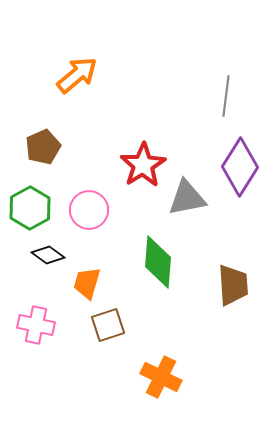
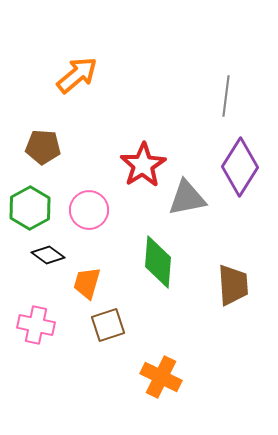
brown pentagon: rotated 28 degrees clockwise
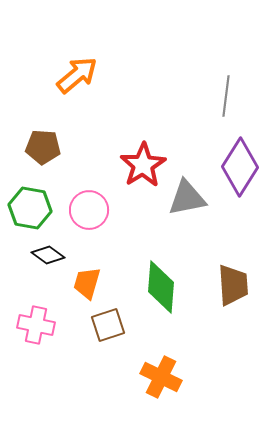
green hexagon: rotated 21 degrees counterclockwise
green diamond: moved 3 px right, 25 px down
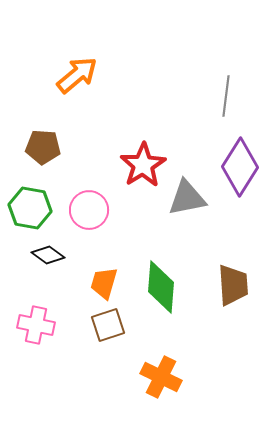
orange trapezoid: moved 17 px right
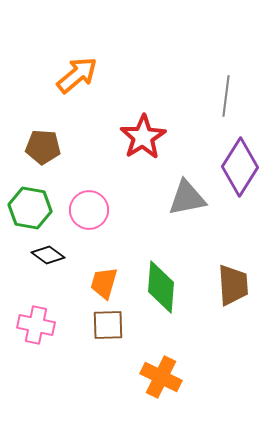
red star: moved 28 px up
brown square: rotated 16 degrees clockwise
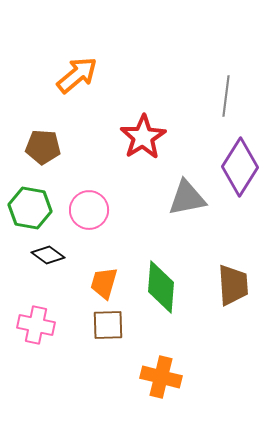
orange cross: rotated 12 degrees counterclockwise
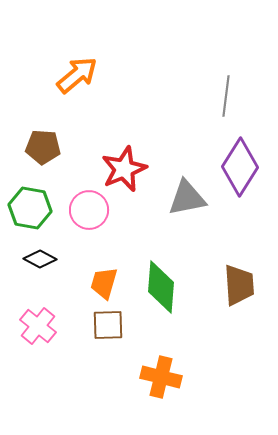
red star: moved 19 px left, 32 px down; rotated 9 degrees clockwise
black diamond: moved 8 px left, 4 px down; rotated 8 degrees counterclockwise
brown trapezoid: moved 6 px right
pink cross: moved 2 px right, 1 px down; rotated 27 degrees clockwise
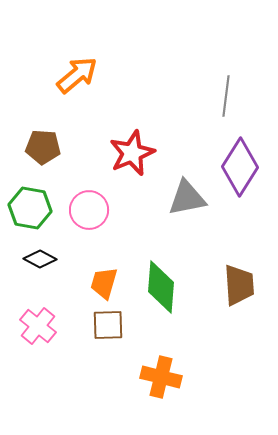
red star: moved 8 px right, 16 px up
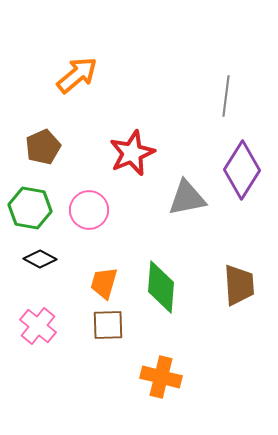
brown pentagon: rotated 28 degrees counterclockwise
purple diamond: moved 2 px right, 3 px down
